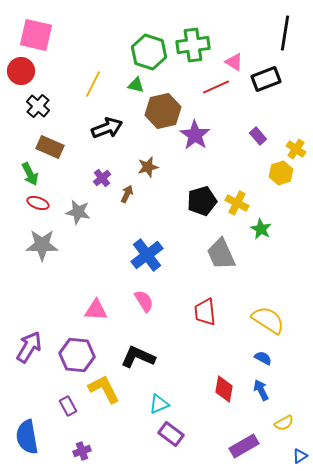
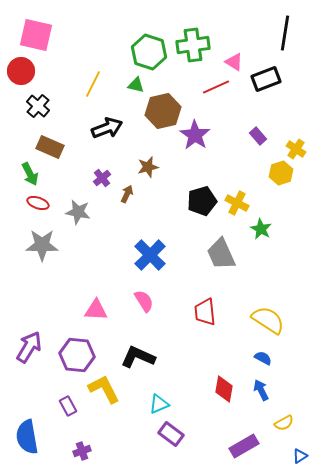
blue cross at (147, 255): moved 3 px right; rotated 8 degrees counterclockwise
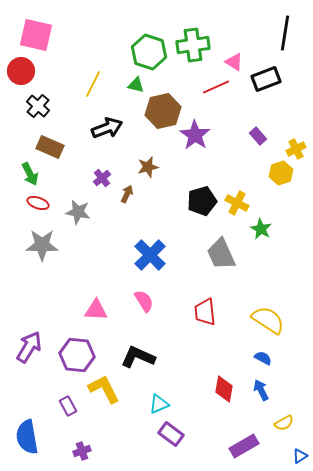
yellow cross at (296, 149): rotated 30 degrees clockwise
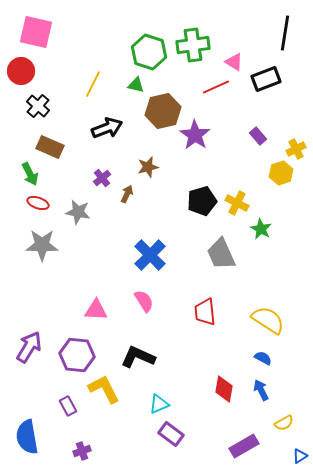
pink square at (36, 35): moved 3 px up
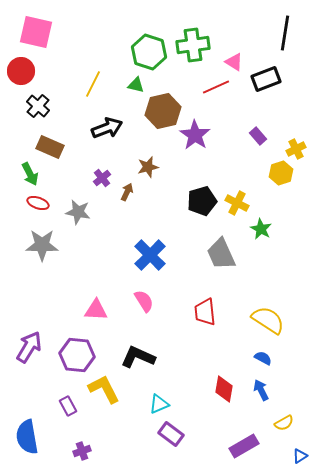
brown arrow at (127, 194): moved 2 px up
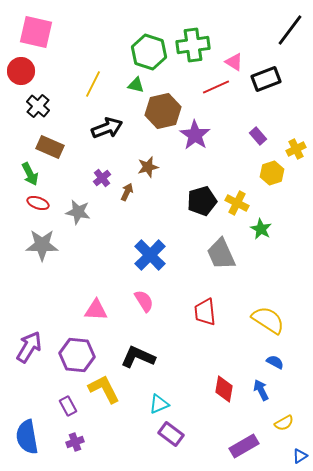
black line at (285, 33): moved 5 px right, 3 px up; rotated 28 degrees clockwise
yellow hexagon at (281, 173): moved 9 px left
blue semicircle at (263, 358): moved 12 px right, 4 px down
purple cross at (82, 451): moved 7 px left, 9 px up
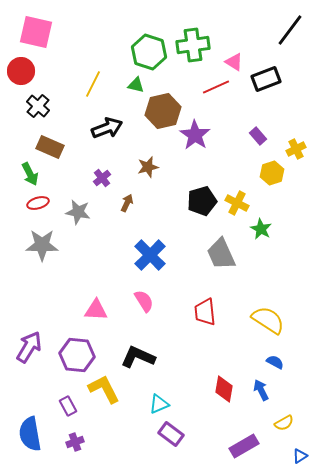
brown arrow at (127, 192): moved 11 px down
red ellipse at (38, 203): rotated 35 degrees counterclockwise
blue semicircle at (27, 437): moved 3 px right, 3 px up
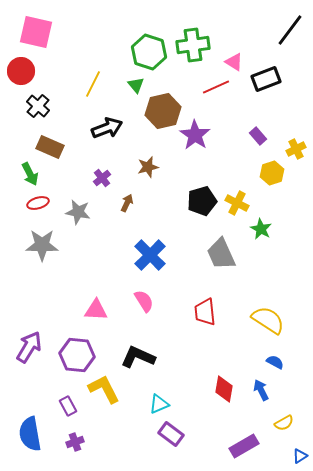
green triangle at (136, 85): rotated 36 degrees clockwise
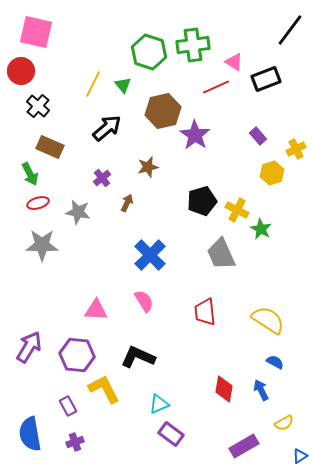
green triangle at (136, 85): moved 13 px left
black arrow at (107, 128): rotated 20 degrees counterclockwise
yellow cross at (237, 203): moved 7 px down
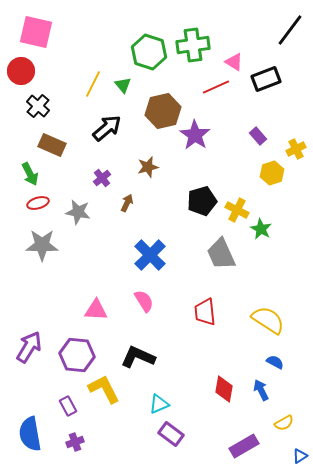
brown rectangle at (50, 147): moved 2 px right, 2 px up
